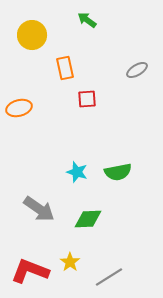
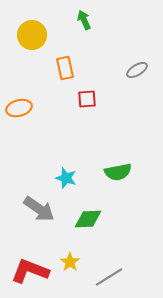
green arrow: moved 3 px left; rotated 30 degrees clockwise
cyan star: moved 11 px left, 6 px down
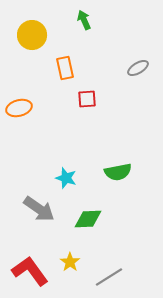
gray ellipse: moved 1 px right, 2 px up
red L-shape: rotated 33 degrees clockwise
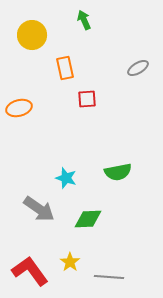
gray line: rotated 36 degrees clockwise
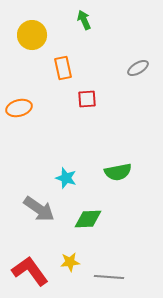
orange rectangle: moved 2 px left
yellow star: rotated 30 degrees clockwise
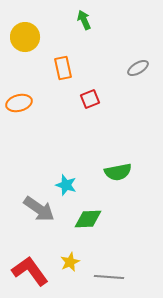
yellow circle: moved 7 px left, 2 px down
red square: moved 3 px right; rotated 18 degrees counterclockwise
orange ellipse: moved 5 px up
cyan star: moved 7 px down
yellow star: rotated 18 degrees counterclockwise
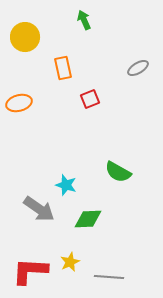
green semicircle: rotated 40 degrees clockwise
red L-shape: rotated 51 degrees counterclockwise
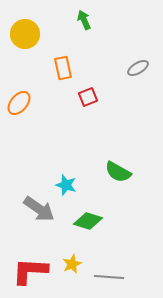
yellow circle: moved 3 px up
red square: moved 2 px left, 2 px up
orange ellipse: rotated 35 degrees counterclockwise
green diamond: moved 2 px down; rotated 20 degrees clockwise
yellow star: moved 2 px right, 2 px down
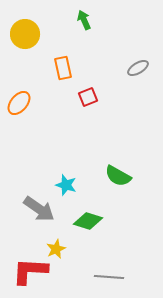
green semicircle: moved 4 px down
yellow star: moved 16 px left, 15 px up
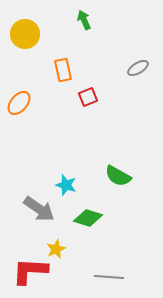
orange rectangle: moved 2 px down
green diamond: moved 3 px up
